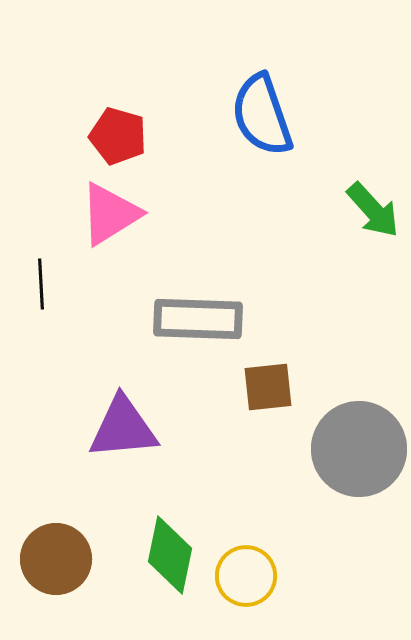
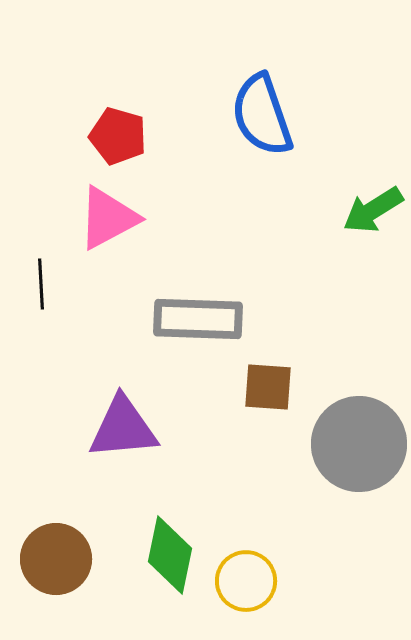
green arrow: rotated 100 degrees clockwise
pink triangle: moved 2 px left, 4 px down; rotated 4 degrees clockwise
brown square: rotated 10 degrees clockwise
gray circle: moved 5 px up
yellow circle: moved 5 px down
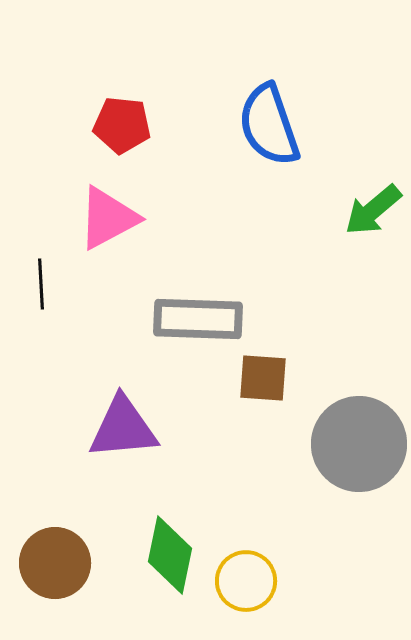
blue semicircle: moved 7 px right, 10 px down
red pentagon: moved 4 px right, 11 px up; rotated 10 degrees counterclockwise
green arrow: rotated 8 degrees counterclockwise
brown square: moved 5 px left, 9 px up
brown circle: moved 1 px left, 4 px down
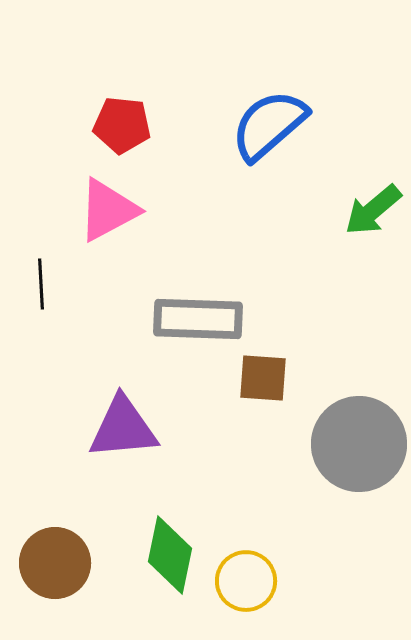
blue semicircle: rotated 68 degrees clockwise
pink triangle: moved 8 px up
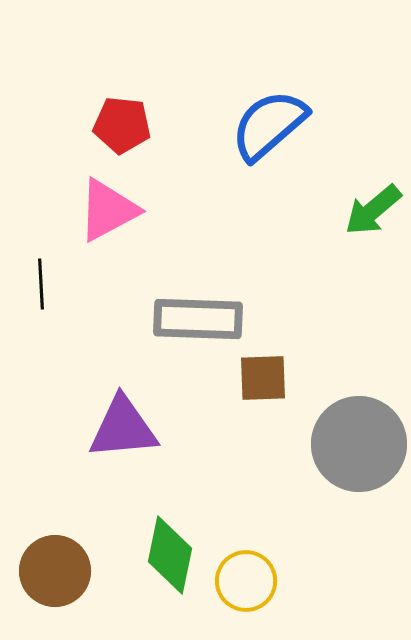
brown square: rotated 6 degrees counterclockwise
brown circle: moved 8 px down
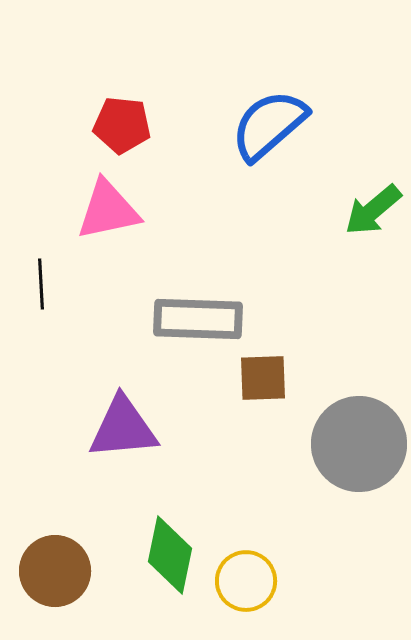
pink triangle: rotated 16 degrees clockwise
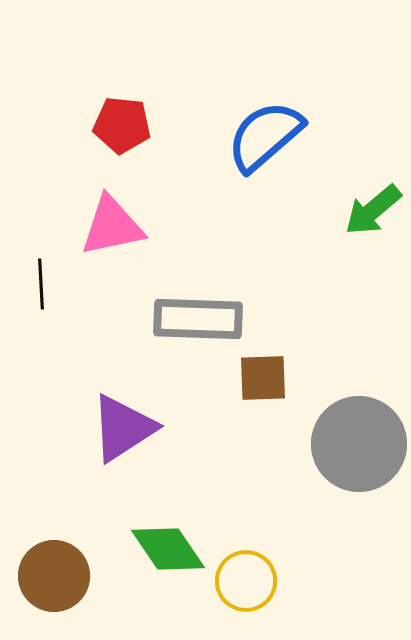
blue semicircle: moved 4 px left, 11 px down
pink triangle: moved 4 px right, 16 px down
purple triangle: rotated 28 degrees counterclockwise
green diamond: moved 2 px left, 6 px up; rotated 46 degrees counterclockwise
brown circle: moved 1 px left, 5 px down
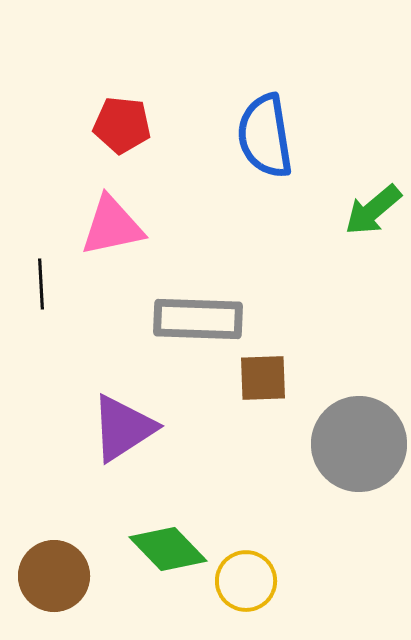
blue semicircle: rotated 58 degrees counterclockwise
green diamond: rotated 10 degrees counterclockwise
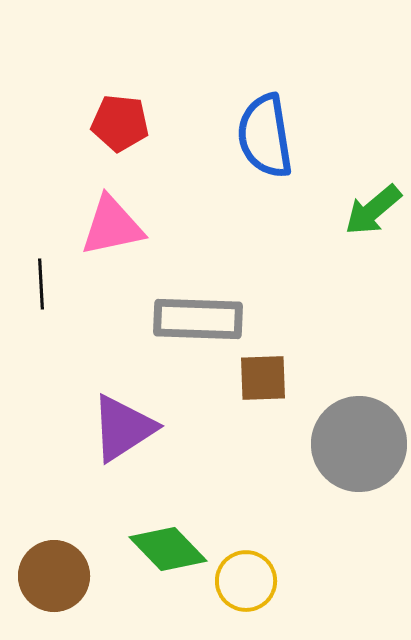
red pentagon: moved 2 px left, 2 px up
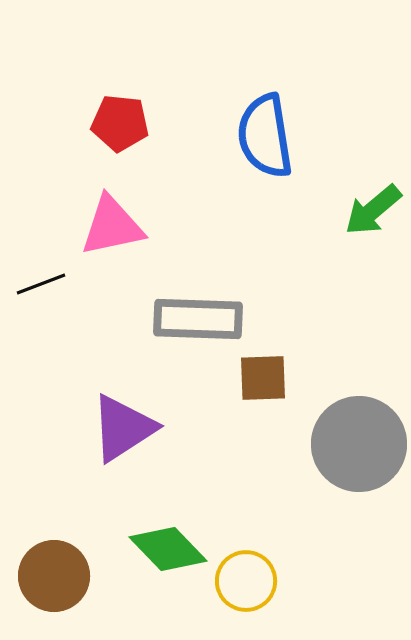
black line: rotated 72 degrees clockwise
